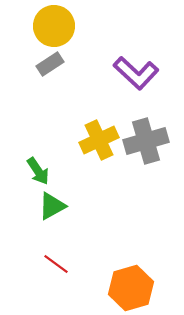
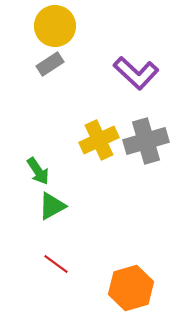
yellow circle: moved 1 px right
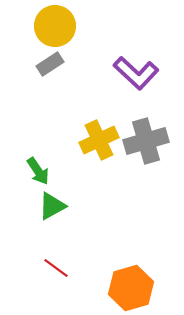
red line: moved 4 px down
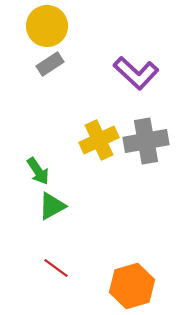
yellow circle: moved 8 px left
gray cross: rotated 6 degrees clockwise
orange hexagon: moved 1 px right, 2 px up
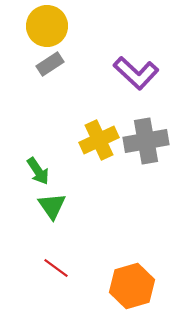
green triangle: rotated 36 degrees counterclockwise
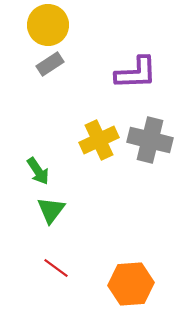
yellow circle: moved 1 px right, 1 px up
purple L-shape: rotated 45 degrees counterclockwise
gray cross: moved 4 px right, 1 px up; rotated 24 degrees clockwise
green triangle: moved 1 px left, 4 px down; rotated 12 degrees clockwise
orange hexagon: moved 1 px left, 2 px up; rotated 12 degrees clockwise
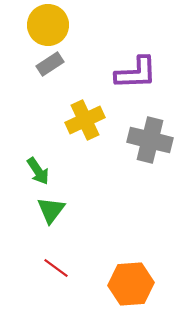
yellow cross: moved 14 px left, 20 px up
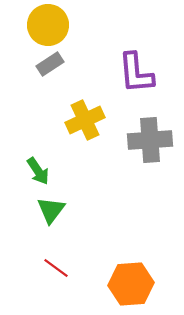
purple L-shape: rotated 87 degrees clockwise
gray cross: rotated 18 degrees counterclockwise
